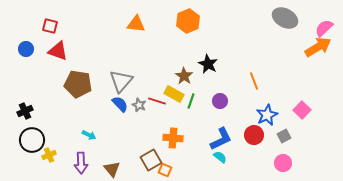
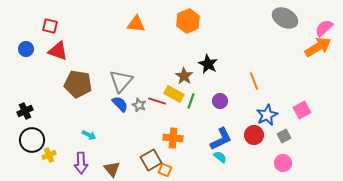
pink square: rotated 18 degrees clockwise
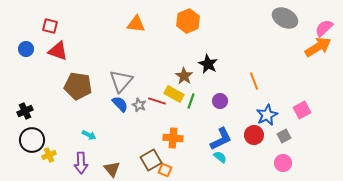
brown pentagon: moved 2 px down
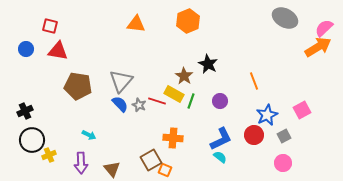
red triangle: rotated 10 degrees counterclockwise
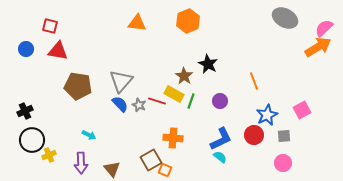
orange triangle: moved 1 px right, 1 px up
gray square: rotated 24 degrees clockwise
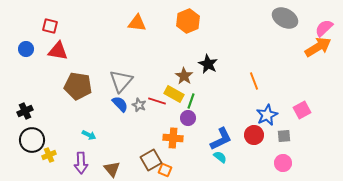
purple circle: moved 32 px left, 17 px down
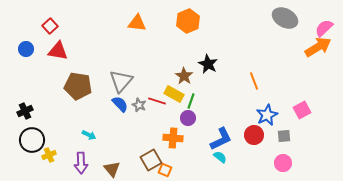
red square: rotated 35 degrees clockwise
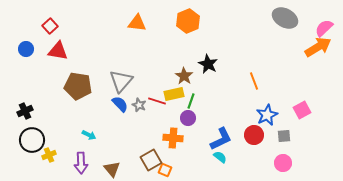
yellow rectangle: rotated 42 degrees counterclockwise
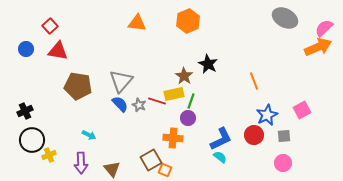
orange arrow: rotated 8 degrees clockwise
